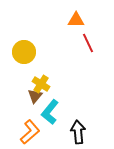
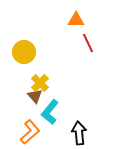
yellow cross: moved 1 px left, 1 px up; rotated 12 degrees clockwise
brown triangle: rotated 21 degrees counterclockwise
black arrow: moved 1 px right, 1 px down
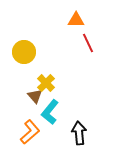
yellow cross: moved 6 px right
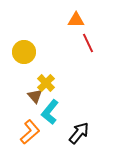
black arrow: rotated 45 degrees clockwise
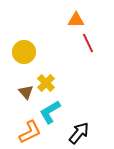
brown triangle: moved 9 px left, 4 px up
cyan L-shape: rotated 20 degrees clockwise
orange L-shape: rotated 15 degrees clockwise
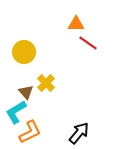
orange triangle: moved 4 px down
red line: rotated 30 degrees counterclockwise
cyan L-shape: moved 34 px left
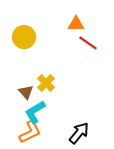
yellow circle: moved 15 px up
cyan L-shape: moved 19 px right
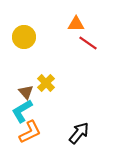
cyan L-shape: moved 13 px left, 1 px up
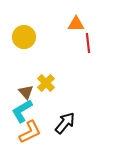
red line: rotated 48 degrees clockwise
black arrow: moved 14 px left, 10 px up
